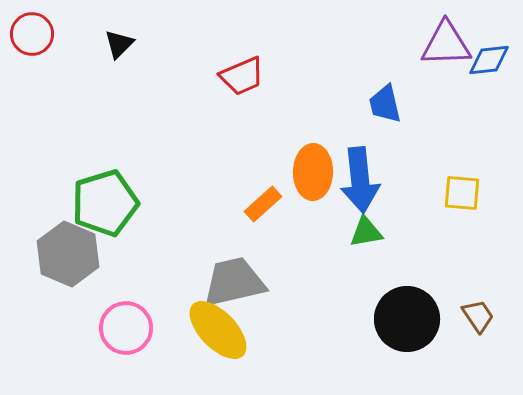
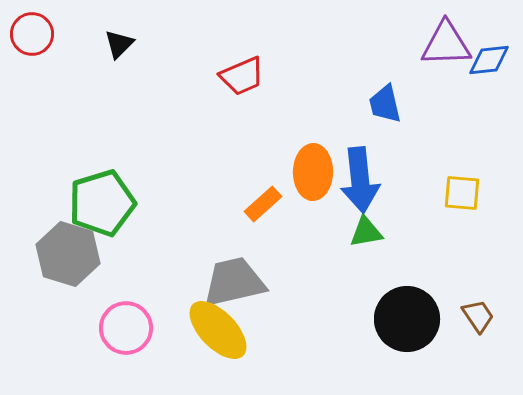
green pentagon: moved 3 px left
gray hexagon: rotated 6 degrees counterclockwise
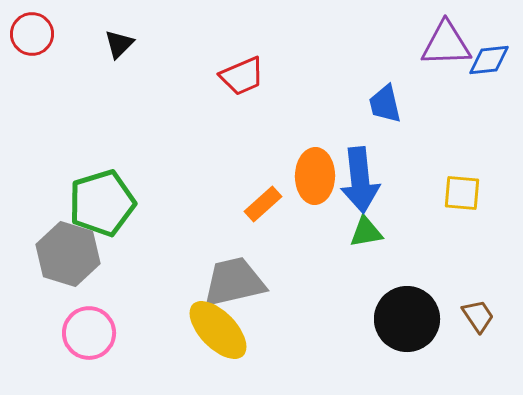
orange ellipse: moved 2 px right, 4 px down
pink circle: moved 37 px left, 5 px down
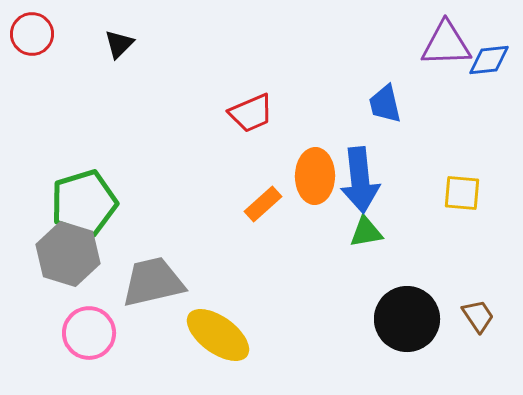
red trapezoid: moved 9 px right, 37 px down
green pentagon: moved 18 px left
gray trapezoid: moved 81 px left
yellow ellipse: moved 5 px down; rotated 10 degrees counterclockwise
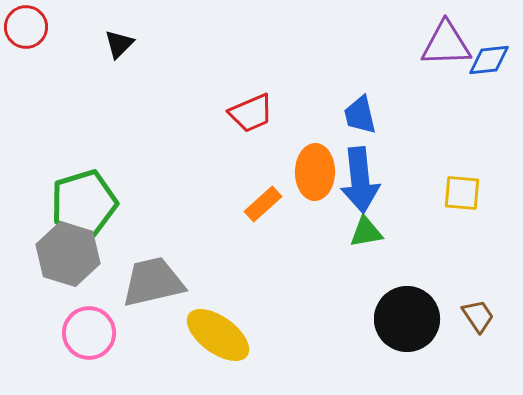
red circle: moved 6 px left, 7 px up
blue trapezoid: moved 25 px left, 11 px down
orange ellipse: moved 4 px up
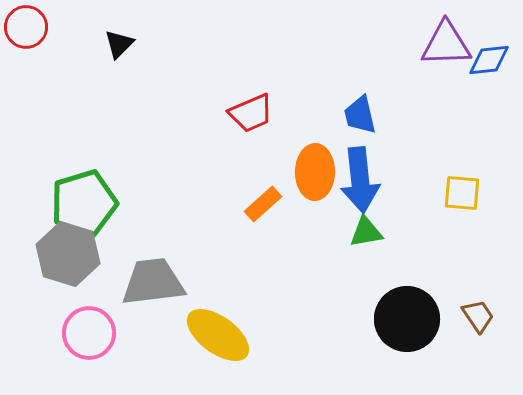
gray trapezoid: rotated 6 degrees clockwise
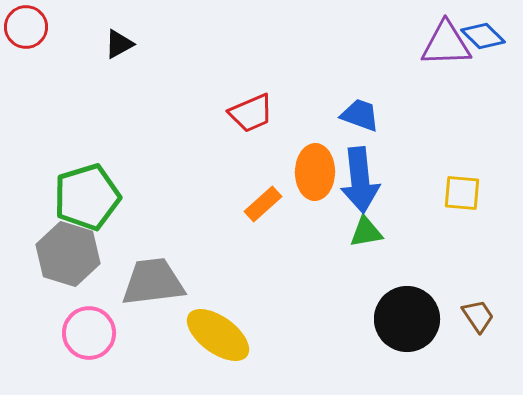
black triangle: rotated 16 degrees clockwise
blue diamond: moved 6 px left, 24 px up; rotated 51 degrees clockwise
blue trapezoid: rotated 123 degrees clockwise
green pentagon: moved 3 px right, 6 px up
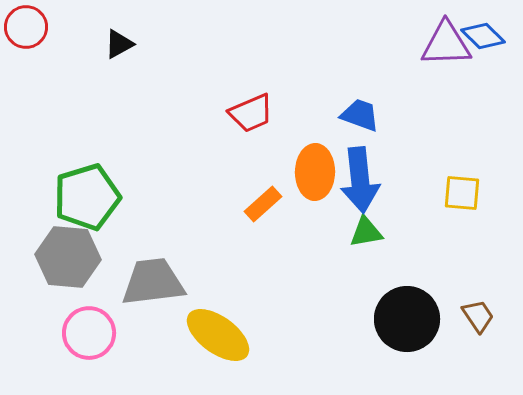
gray hexagon: moved 3 px down; rotated 12 degrees counterclockwise
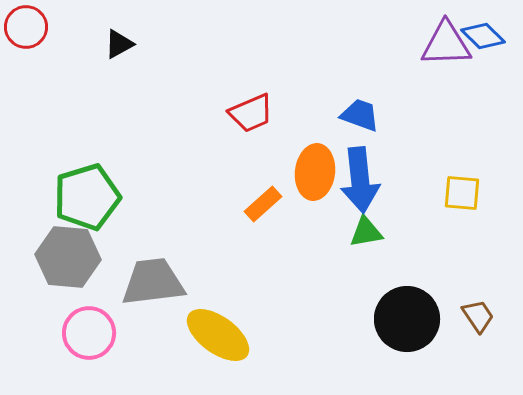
orange ellipse: rotated 6 degrees clockwise
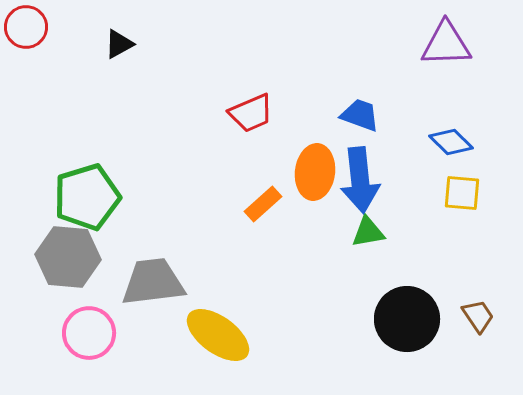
blue diamond: moved 32 px left, 106 px down
green triangle: moved 2 px right
